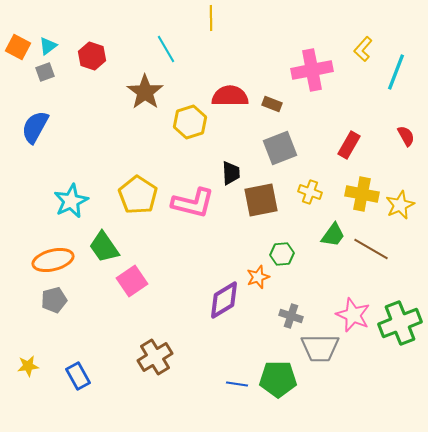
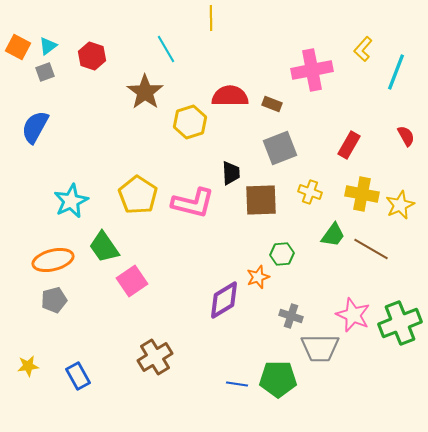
brown square at (261, 200): rotated 9 degrees clockwise
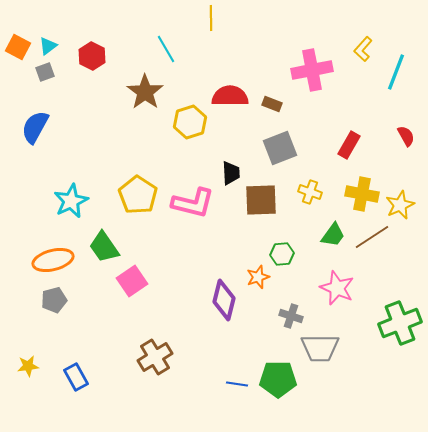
red hexagon at (92, 56): rotated 8 degrees clockwise
brown line at (371, 249): moved 1 px right, 12 px up; rotated 63 degrees counterclockwise
purple diamond at (224, 300): rotated 45 degrees counterclockwise
pink star at (353, 315): moved 16 px left, 27 px up
blue rectangle at (78, 376): moved 2 px left, 1 px down
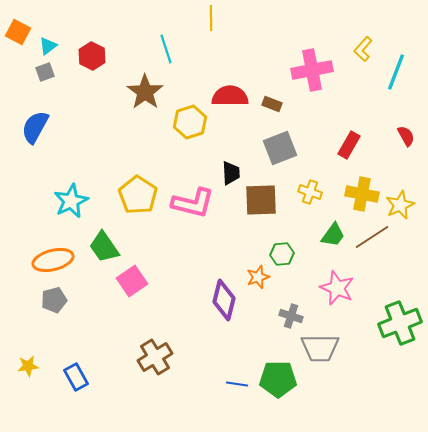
orange square at (18, 47): moved 15 px up
cyan line at (166, 49): rotated 12 degrees clockwise
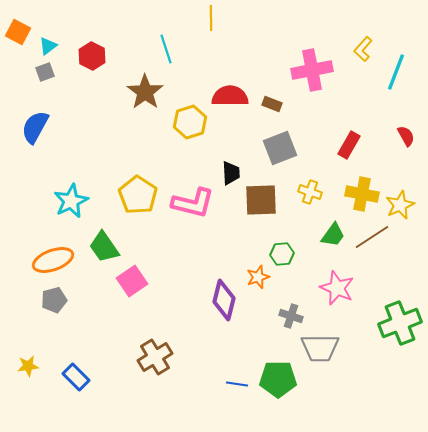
orange ellipse at (53, 260): rotated 6 degrees counterclockwise
blue rectangle at (76, 377): rotated 16 degrees counterclockwise
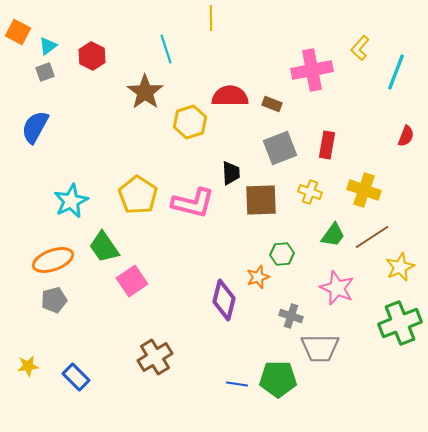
yellow L-shape at (363, 49): moved 3 px left, 1 px up
red semicircle at (406, 136): rotated 50 degrees clockwise
red rectangle at (349, 145): moved 22 px left; rotated 20 degrees counterclockwise
yellow cross at (362, 194): moved 2 px right, 4 px up; rotated 8 degrees clockwise
yellow star at (400, 205): moved 62 px down
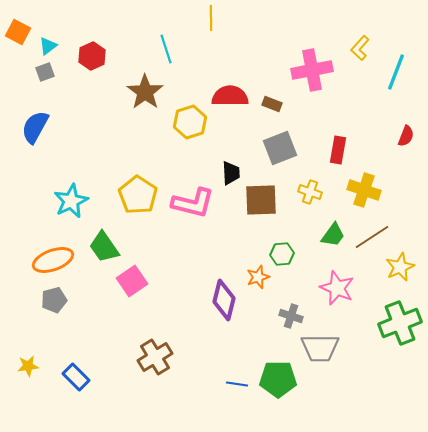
red hexagon at (92, 56): rotated 8 degrees clockwise
red rectangle at (327, 145): moved 11 px right, 5 px down
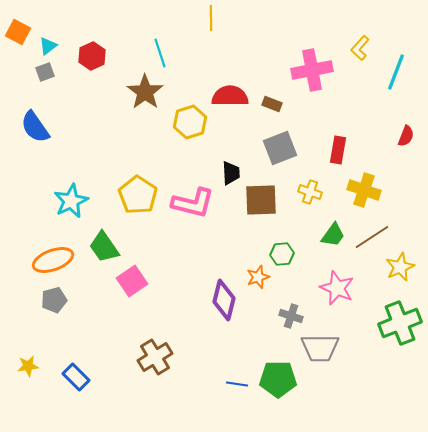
cyan line at (166, 49): moved 6 px left, 4 px down
blue semicircle at (35, 127): rotated 64 degrees counterclockwise
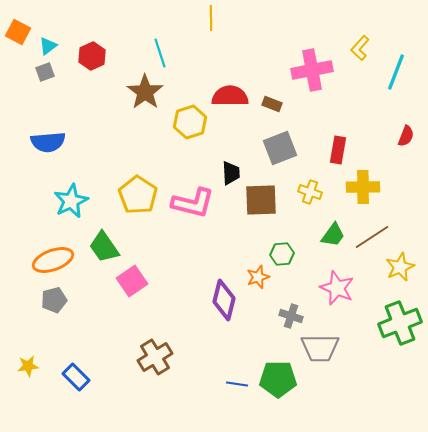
blue semicircle at (35, 127): moved 13 px right, 15 px down; rotated 60 degrees counterclockwise
yellow cross at (364, 190): moved 1 px left, 3 px up; rotated 20 degrees counterclockwise
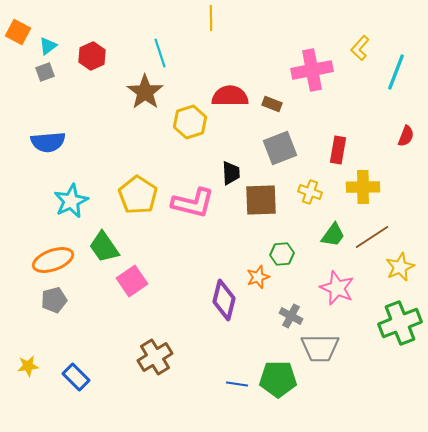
gray cross at (291, 316): rotated 10 degrees clockwise
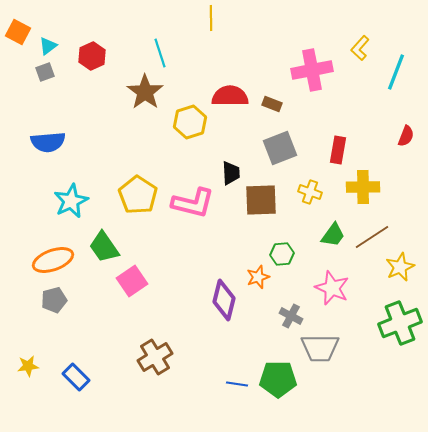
pink star at (337, 288): moved 5 px left
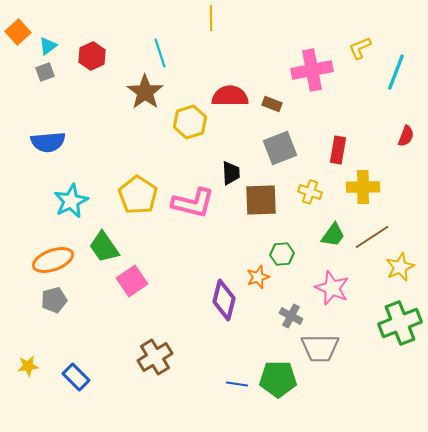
orange square at (18, 32): rotated 20 degrees clockwise
yellow L-shape at (360, 48): rotated 25 degrees clockwise
